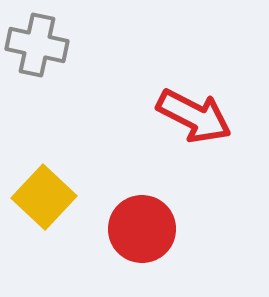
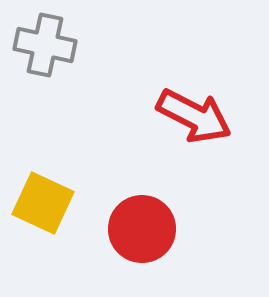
gray cross: moved 8 px right
yellow square: moved 1 px left, 6 px down; rotated 18 degrees counterclockwise
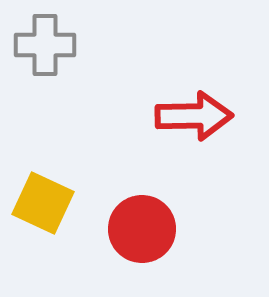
gray cross: rotated 12 degrees counterclockwise
red arrow: rotated 28 degrees counterclockwise
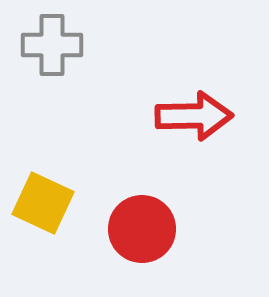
gray cross: moved 7 px right
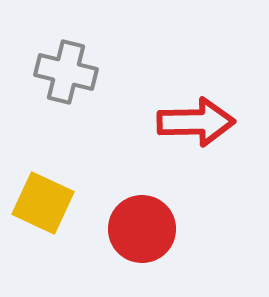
gray cross: moved 14 px right, 27 px down; rotated 14 degrees clockwise
red arrow: moved 2 px right, 6 px down
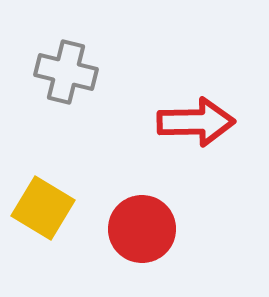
yellow square: moved 5 px down; rotated 6 degrees clockwise
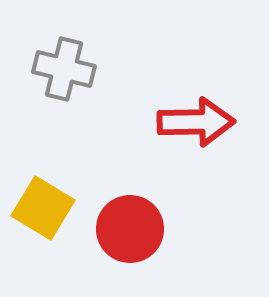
gray cross: moved 2 px left, 3 px up
red circle: moved 12 px left
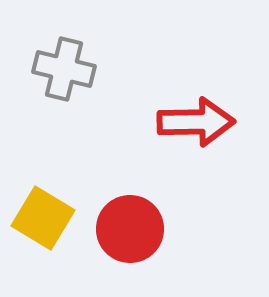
yellow square: moved 10 px down
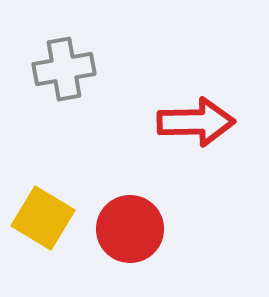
gray cross: rotated 24 degrees counterclockwise
